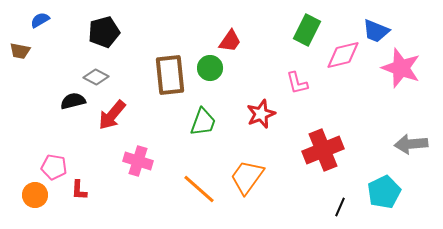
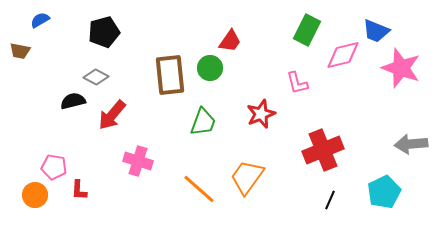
black line: moved 10 px left, 7 px up
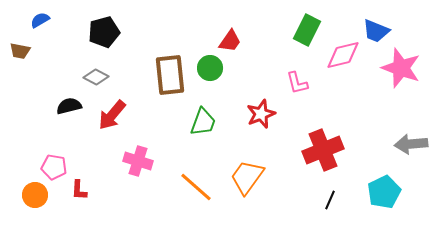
black semicircle: moved 4 px left, 5 px down
orange line: moved 3 px left, 2 px up
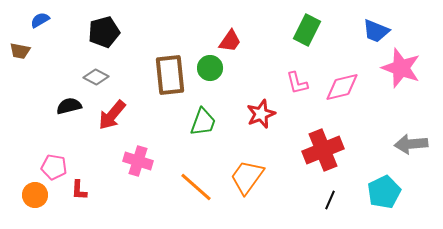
pink diamond: moved 1 px left, 32 px down
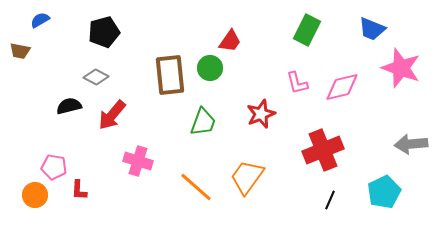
blue trapezoid: moved 4 px left, 2 px up
